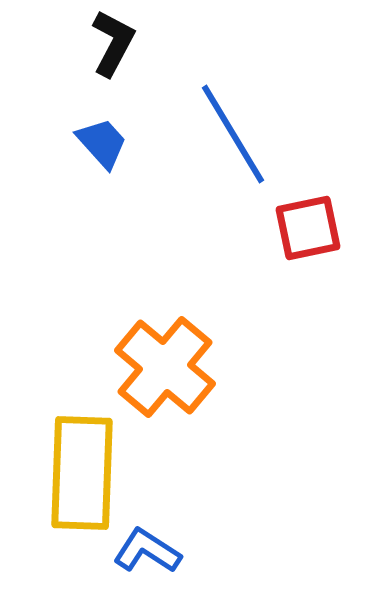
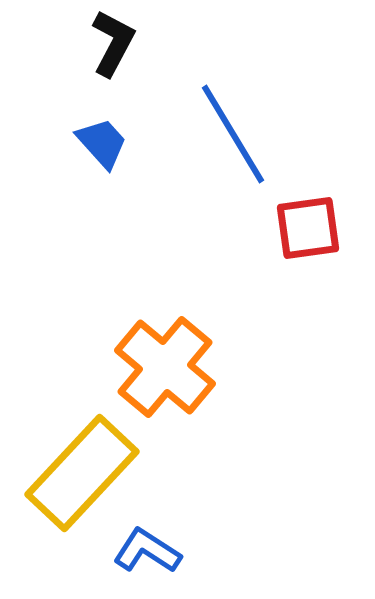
red square: rotated 4 degrees clockwise
yellow rectangle: rotated 41 degrees clockwise
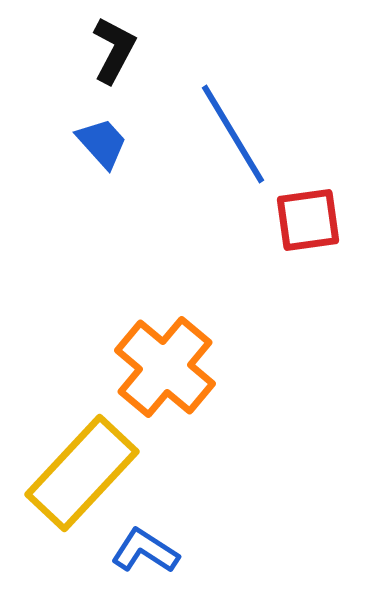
black L-shape: moved 1 px right, 7 px down
red square: moved 8 px up
blue L-shape: moved 2 px left
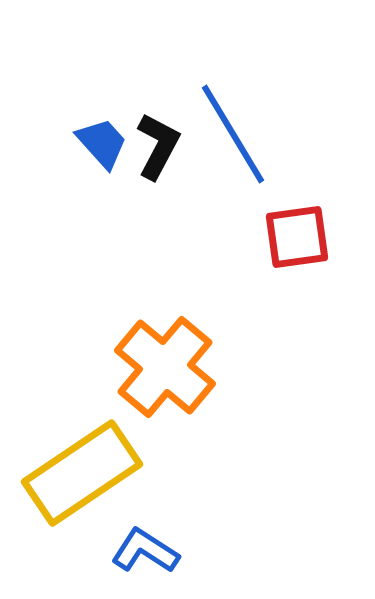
black L-shape: moved 44 px right, 96 px down
red square: moved 11 px left, 17 px down
yellow rectangle: rotated 13 degrees clockwise
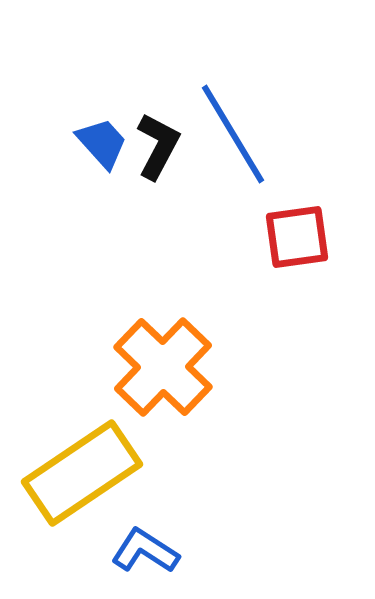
orange cross: moved 2 px left; rotated 4 degrees clockwise
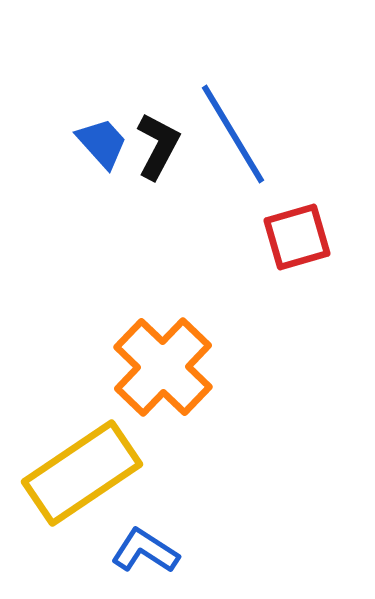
red square: rotated 8 degrees counterclockwise
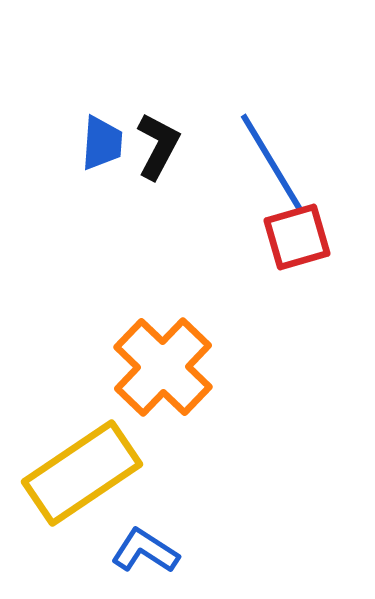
blue line: moved 39 px right, 29 px down
blue trapezoid: rotated 46 degrees clockwise
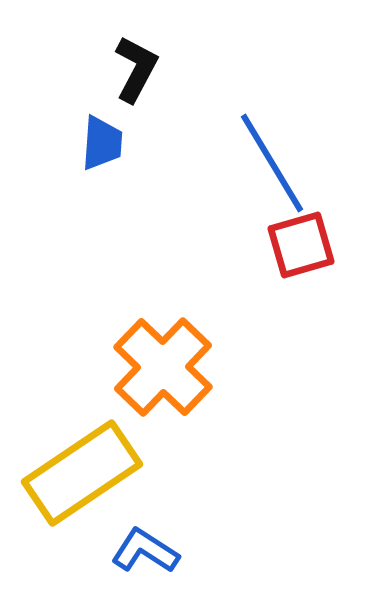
black L-shape: moved 22 px left, 77 px up
red square: moved 4 px right, 8 px down
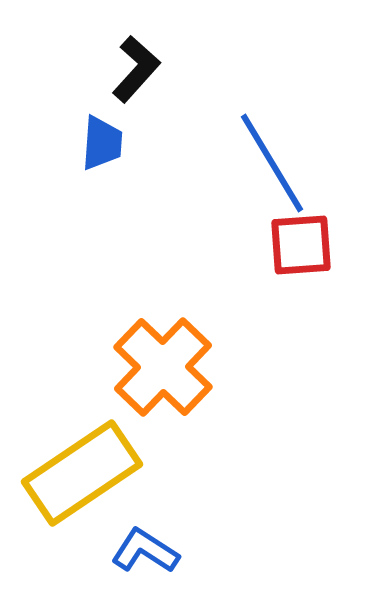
black L-shape: rotated 14 degrees clockwise
red square: rotated 12 degrees clockwise
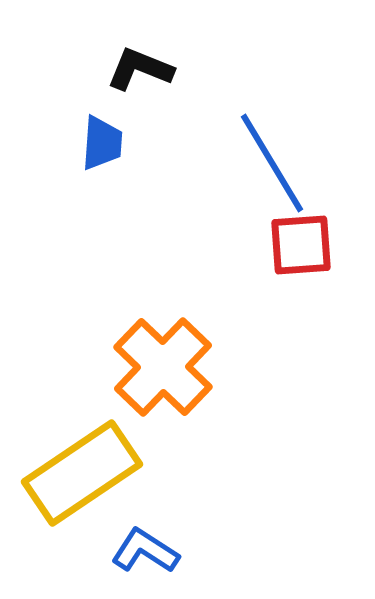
black L-shape: moved 4 px right; rotated 110 degrees counterclockwise
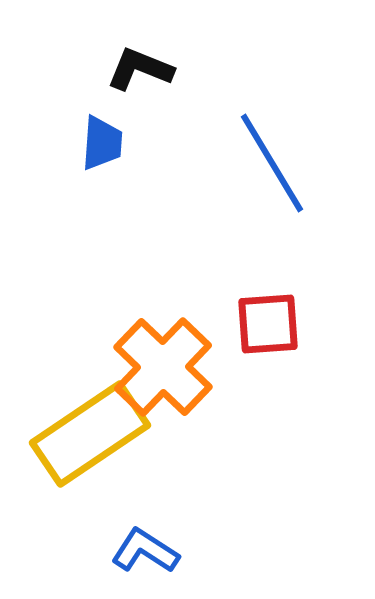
red square: moved 33 px left, 79 px down
yellow rectangle: moved 8 px right, 39 px up
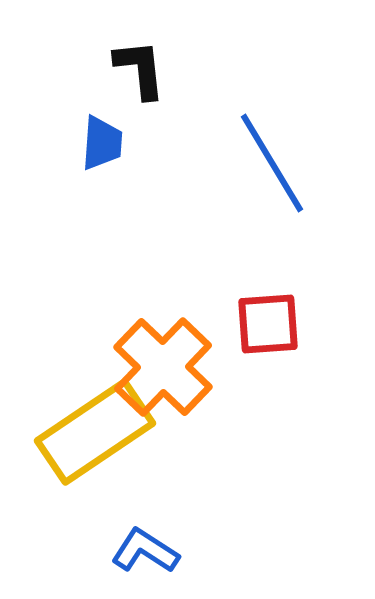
black L-shape: rotated 62 degrees clockwise
yellow rectangle: moved 5 px right, 2 px up
